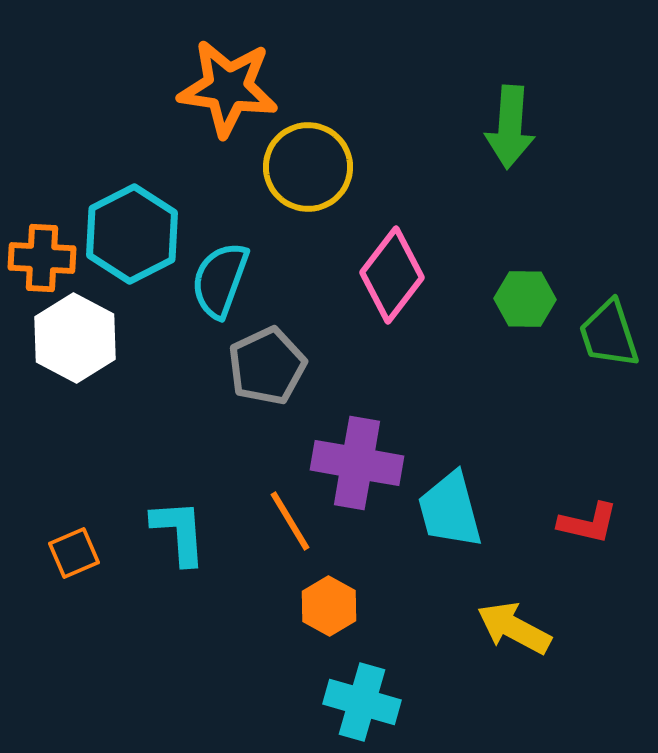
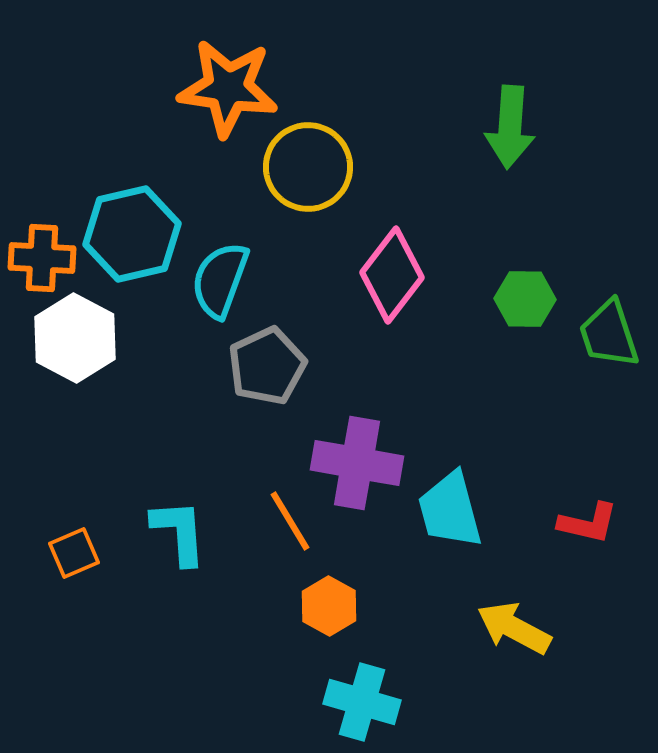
cyan hexagon: rotated 14 degrees clockwise
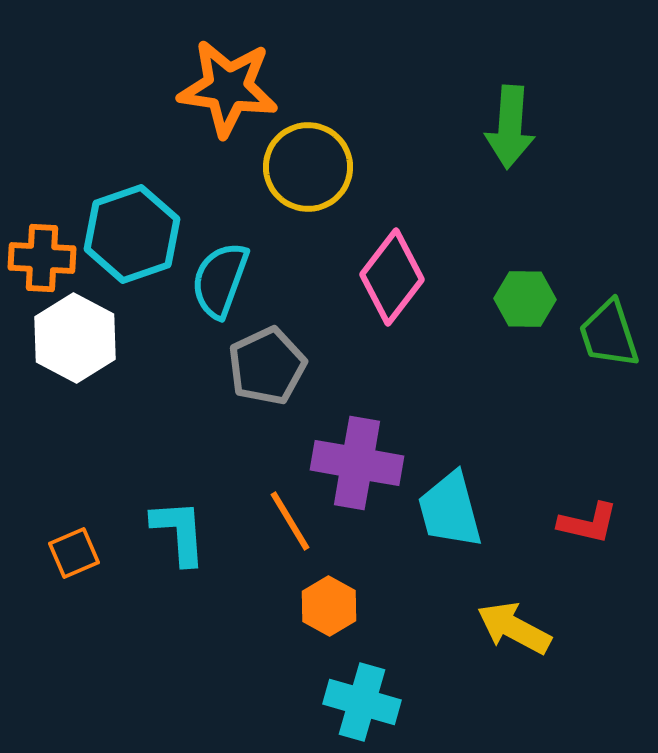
cyan hexagon: rotated 6 degrees counterclockwise
pink diamond: moved 2 px down
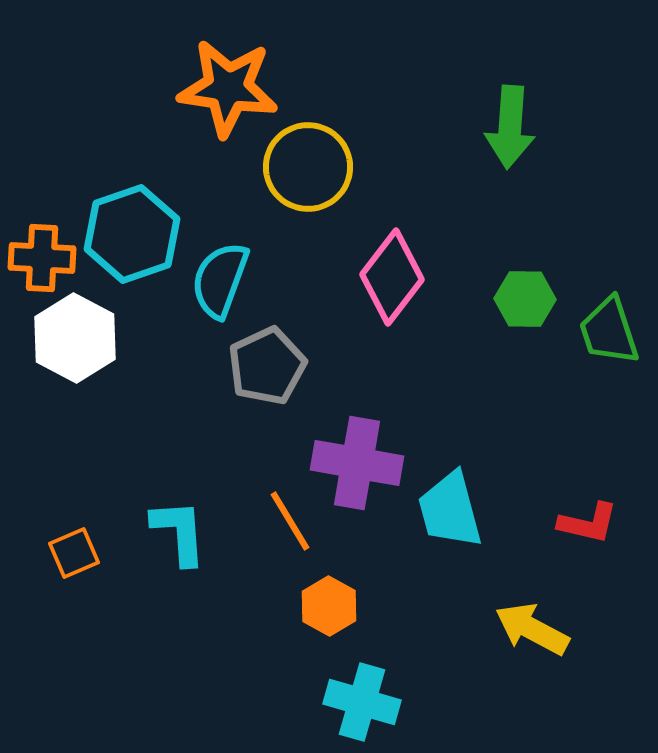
green trapezoid: moved 3 px up
yellow arrow: moved 18 px right, 1 px down
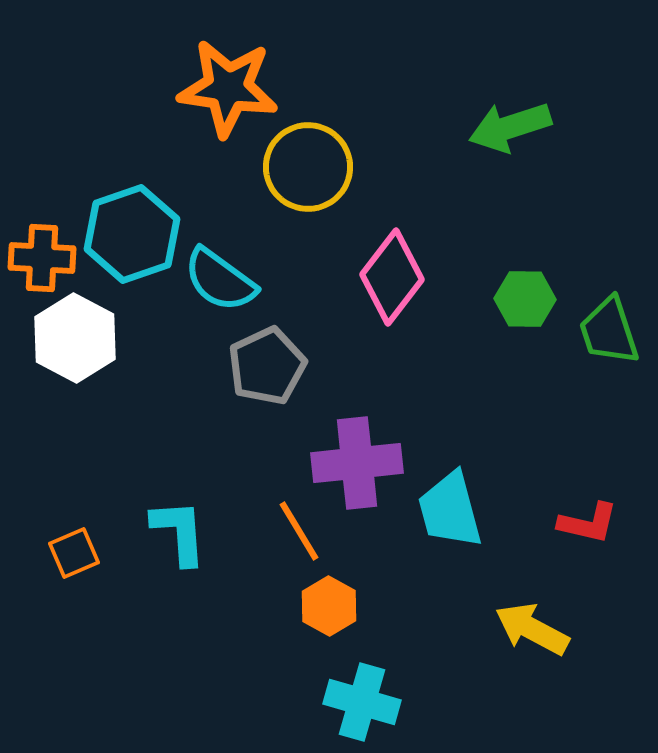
green arrow: rotated 68 degrees clockwise
cyan semicircle: rotated 74 degrees counterclockwise
purple cross: rotated 16 degrees counterclockwise
orange line: moved 9 px right, 10 px down
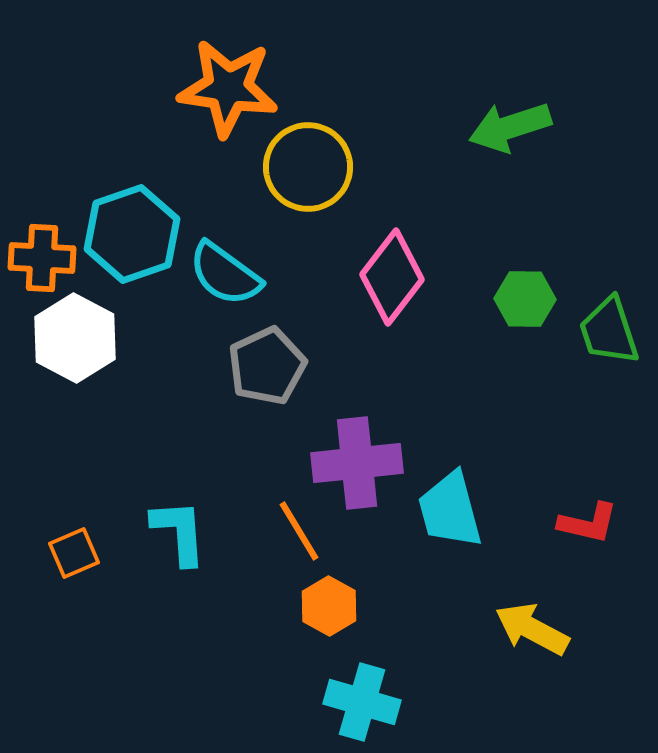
cyan semicircle: moved 5 px right, 6 px up
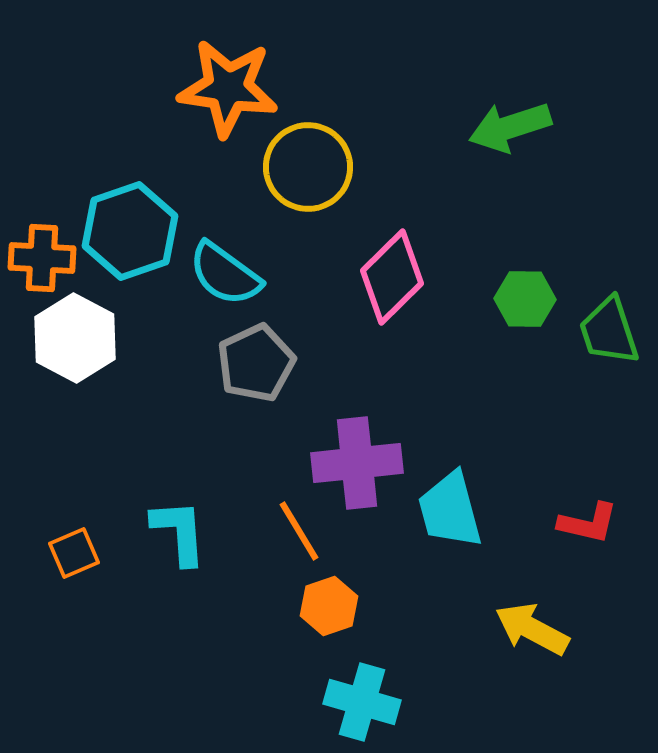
cyan hexagon: moved 2 px left, 3 px up
pink diamond: rotated 8 degrees clockwise
gray pentagon: moved 11 px left, 3 px up
orange hexagon: rotated 12 degrees clockwise
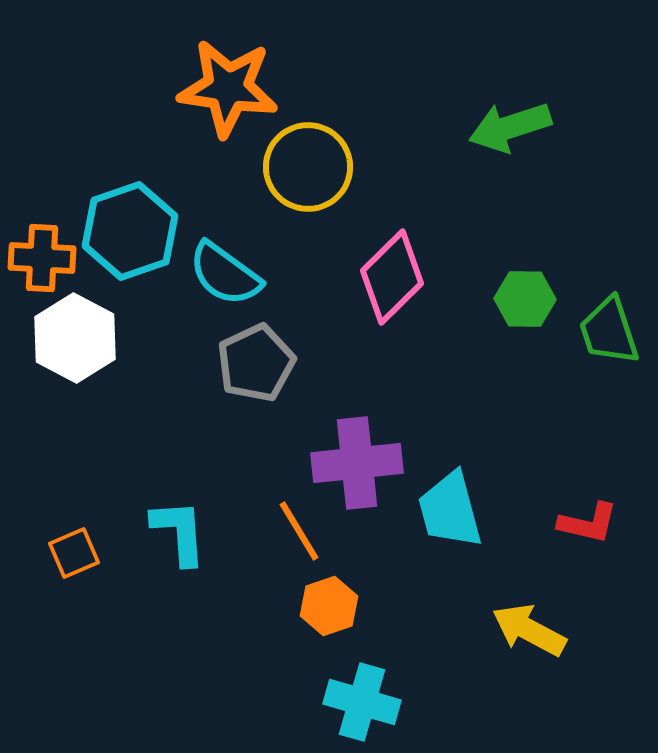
yellow arrow: moved 3 px left, 1 px down
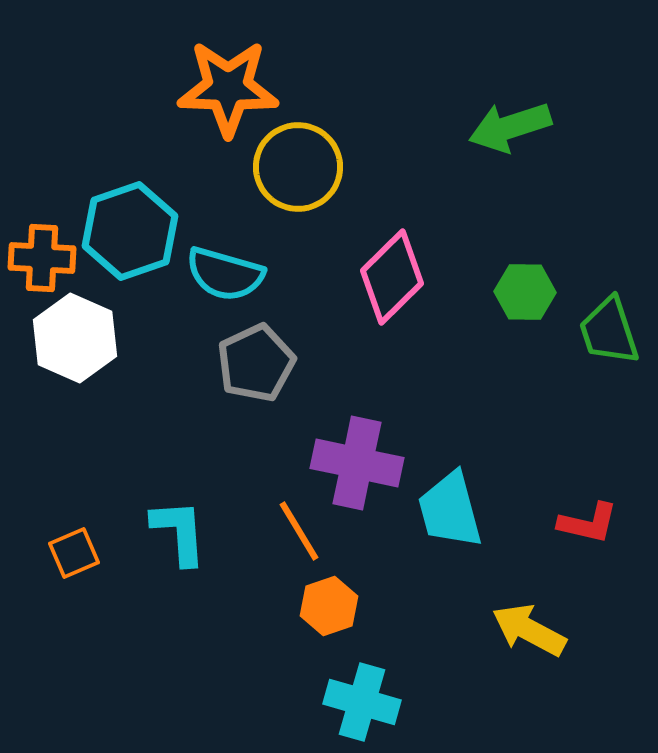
orange star: rotated 6 degrees counterclockwise
yellow circle: moved 10 px left
cyan semicircle: rotated 20 degrees counterclockwise
green hexagon: moved 7 px up
white hexagon: rotated 4 degrees counterclockwise
purple cross: rotated 18 degrees clockwise
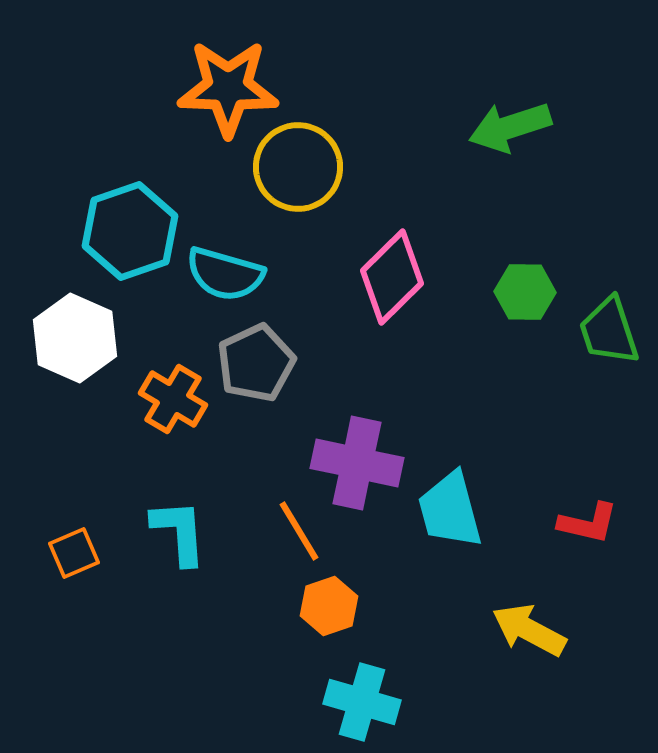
orange cross: moved 131 px right, 141 px down; rotated 28 degrees clockwise
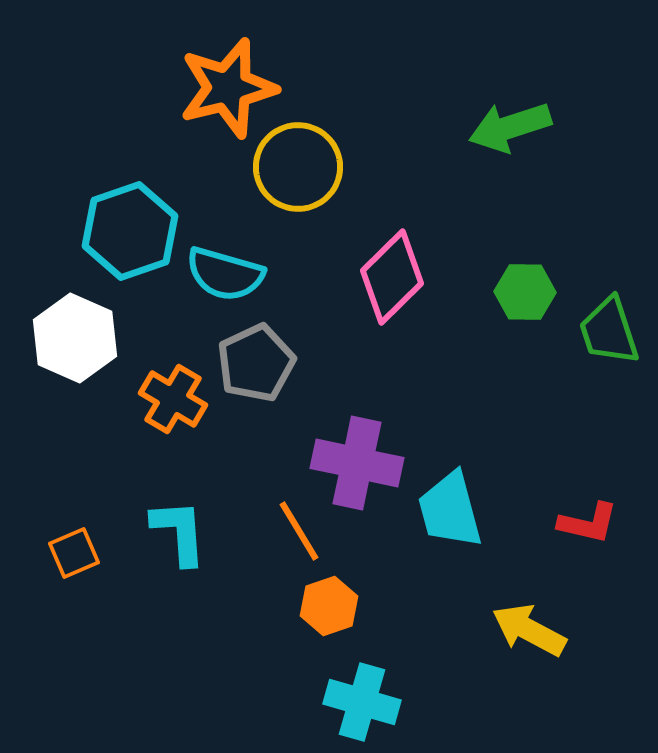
orange star: rotated 16 degrees counterclockwise
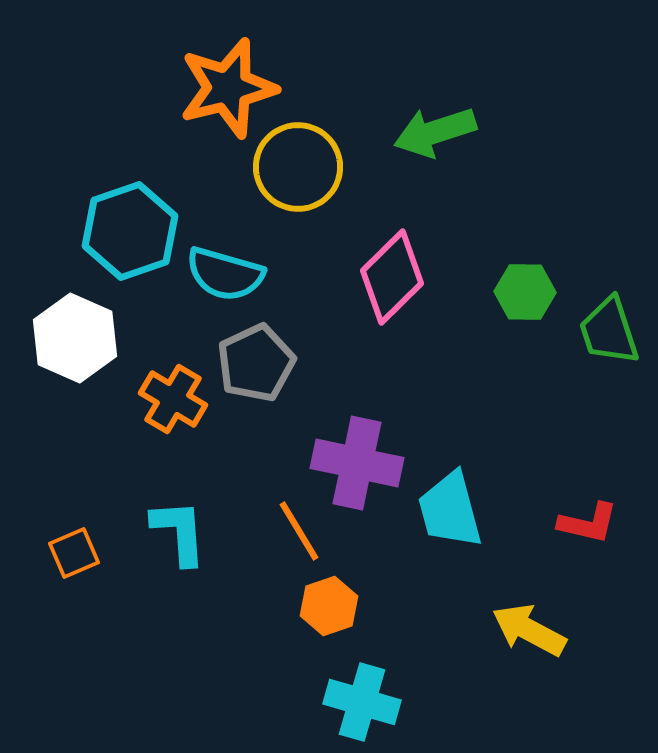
green arrow: moved 75 px left, 5 px down
